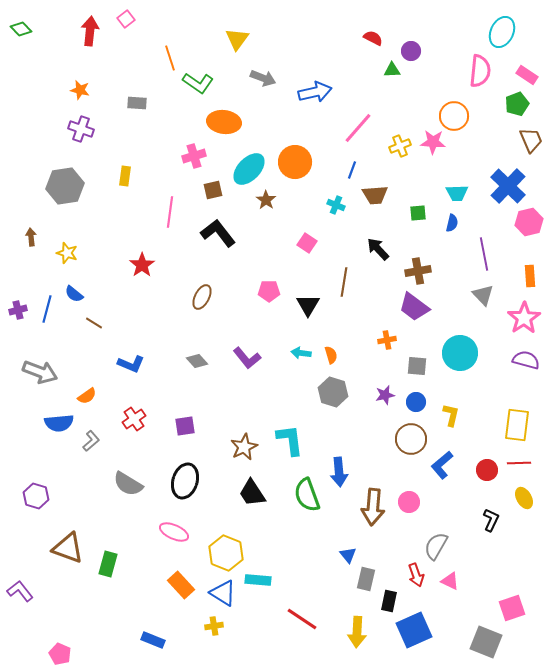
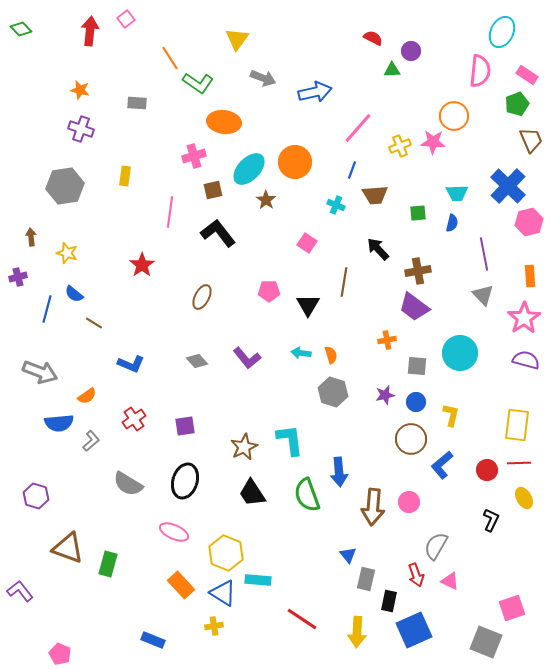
orange line at (170, 58): rotated 15 degrees counterclockwise
purple cross at (18, 310): moved 33 px up
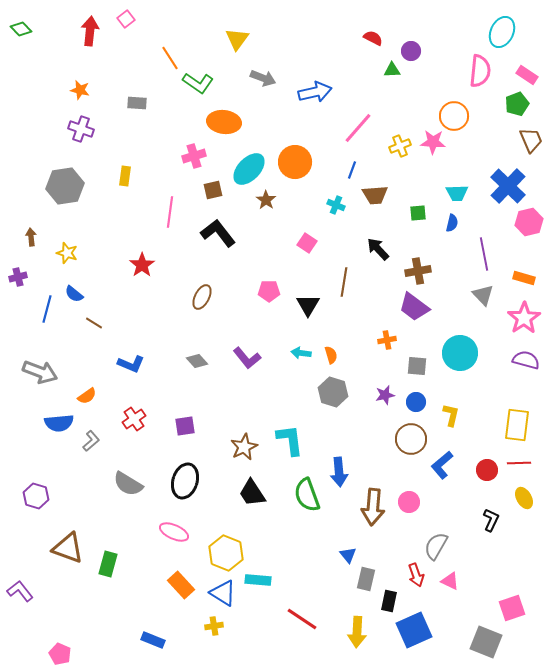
orange rectangle at (530, 276): moved 6 px left, 2 px down; rotated 70 degrees counterclockwise
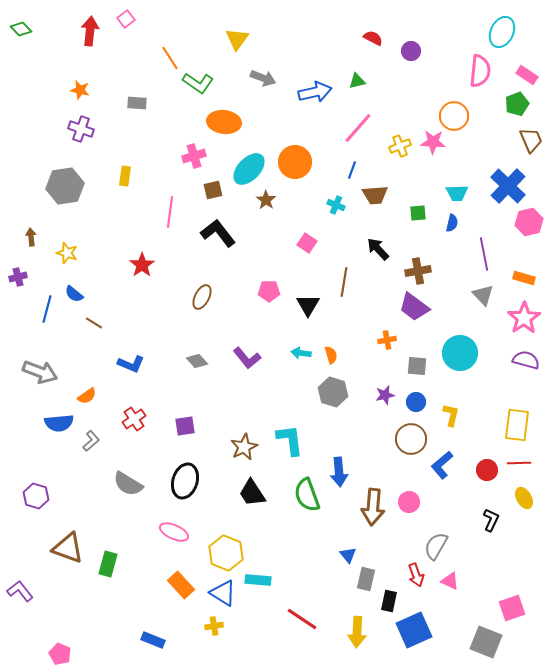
green triangle at (392, 70): moved 35 px left, 11 px down; rotated 12 degrees counterclockwise
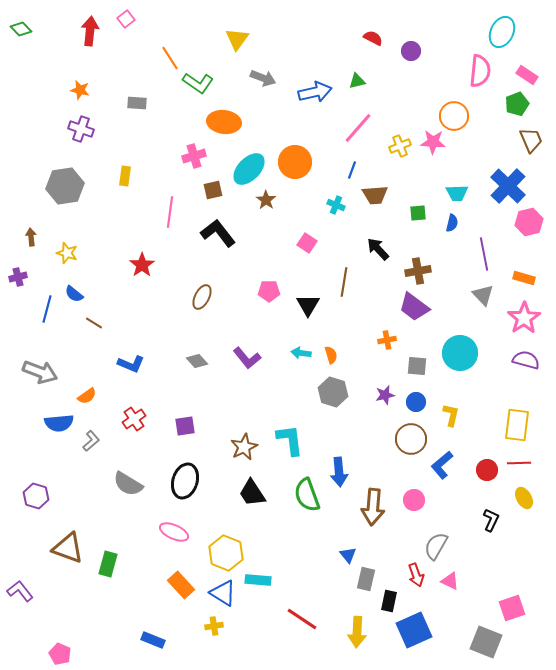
pink circle at (409, 502): moved 5 px right, 2 px up
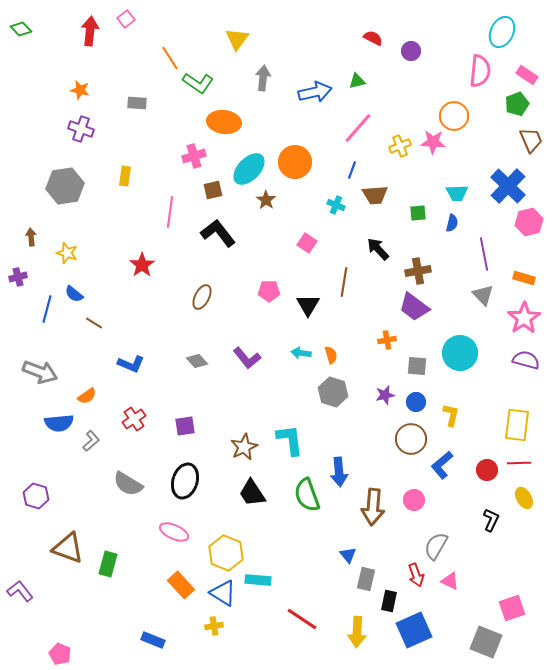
gray arrow at (263, 78): rotated 105 degrees counterclockwise
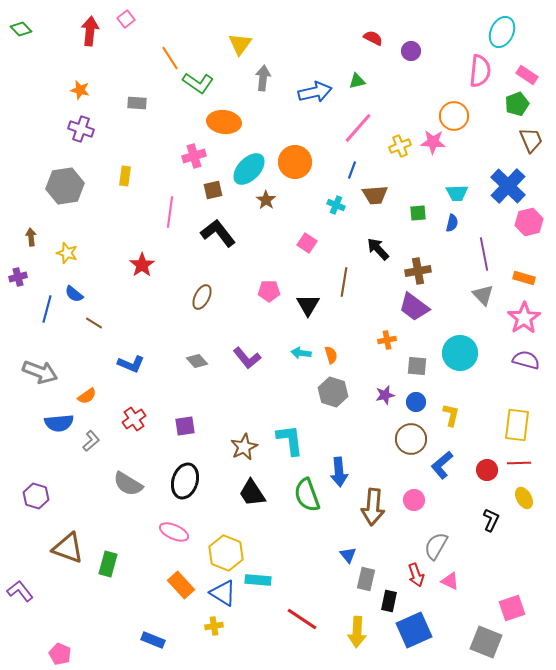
yellow triangle at (237, 39): moved 3 px right, 5 px down
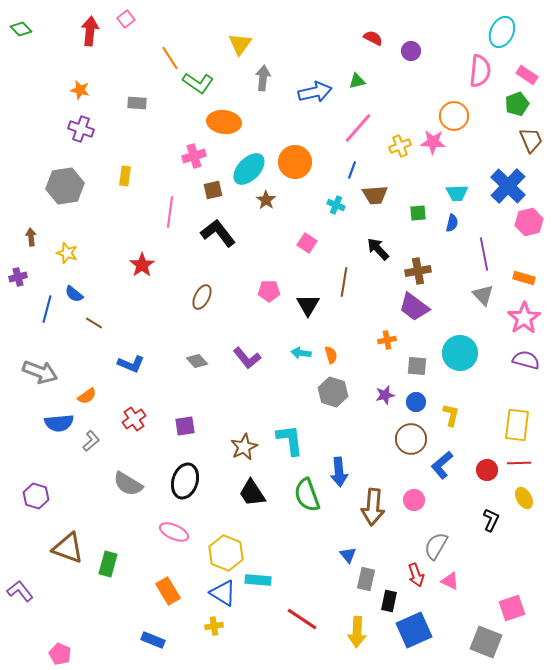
orange rectangle at (181, 585): moved 13 px left, 6 px down; rotated 12 degrees clockwise
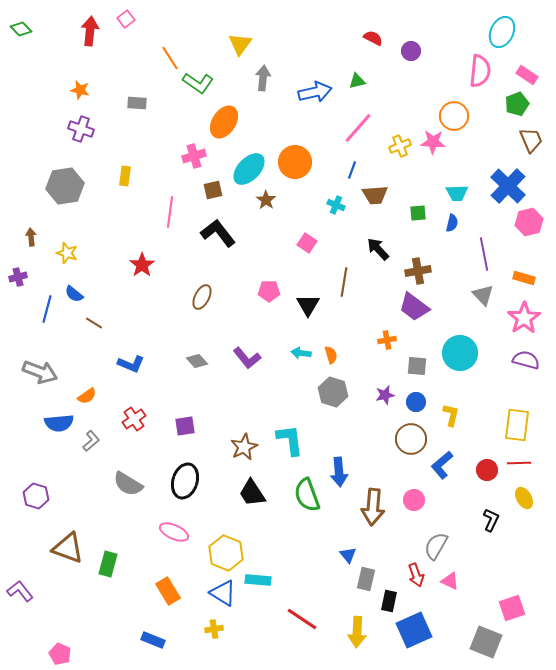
orange ellipse at (224, 122): rotated 64 degrees counterclockwise
yellow cross at (214, 626): moved 3 px down
